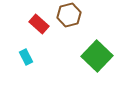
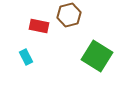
red rectangle: moved 2 px down; rotated 30 degrees counterclockwise
green square: rotated 12 degrees counterclockwise
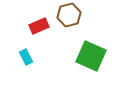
red rectangle: rotated 36 degrees counterclockwise
green square: moved 6 px left; rotated 8 degrees counterclockwise
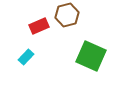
brown hexagon: moved 2 px left
cyan rectangle: rotated 70 degrees clockwise
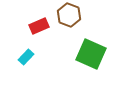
brown hexagon: moved 2 px right; rotated 25 degrees counterclockwise
green square: moved 2 px up
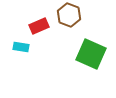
cyan rectangle: moved 5 px left, 10 px up; rotated 56 degrees clockwise
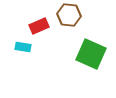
brown hexagon: rotated 15 degrees counterclockwise
cyan rectangle: moved 2 px right
